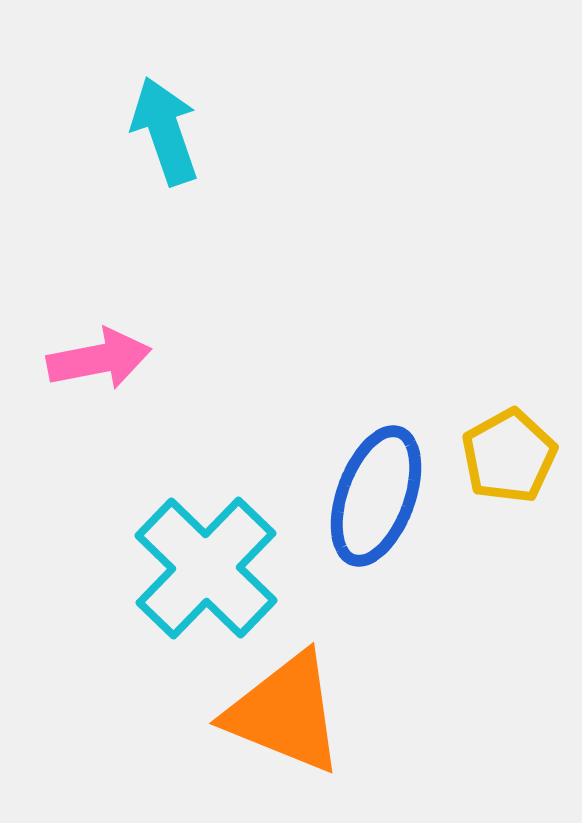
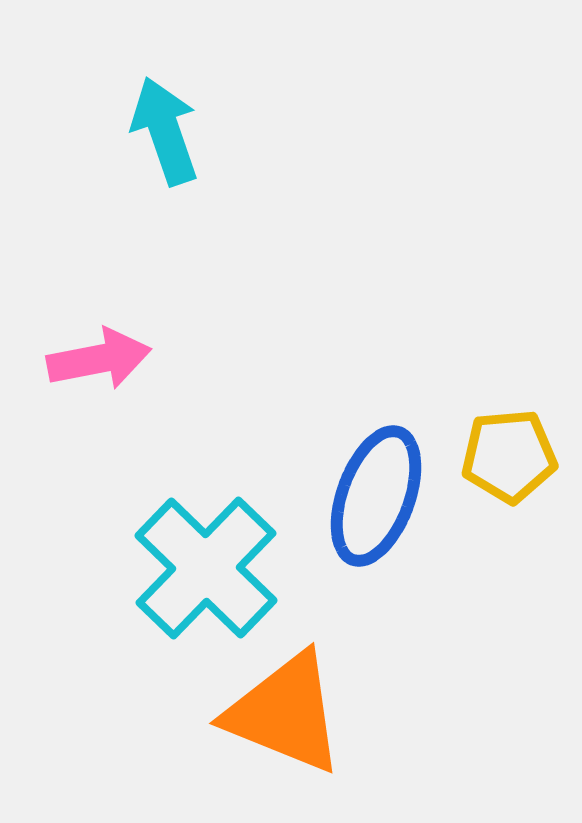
yellow pentagon: rotated 24 degrees clockwise
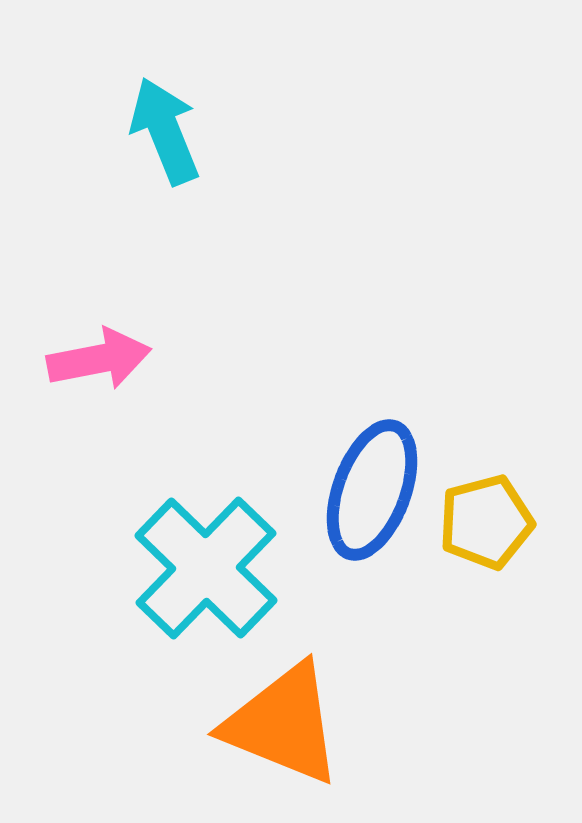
cyan arrow: rotated 3 degrees counterclockwise
yellow pentagon: moved 23 px left, 66 px down; rotated 10 degrees counterclockwise
blue ellipse: moved 4 px left, 6 px up
orange triangle: moved 2 px left, 11 px down
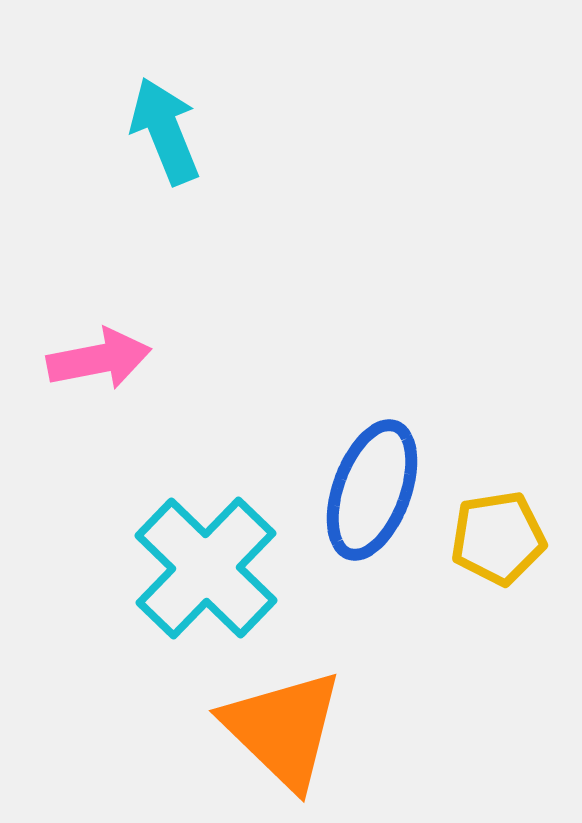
yellow pentagon: moved 12 px right, 16 px down; rotated 6 degrees clockwise
orange triangle: moved 5 px down; rotated 22 degrees clockwise
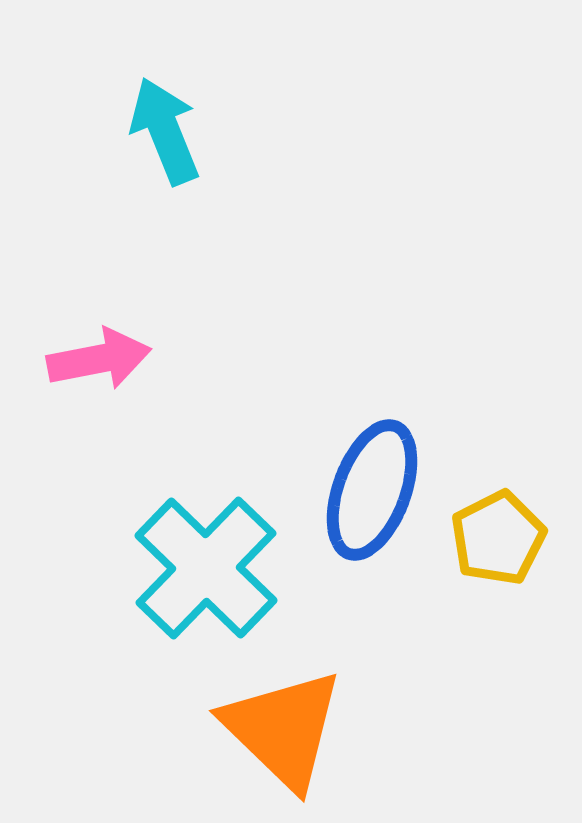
yellow pentagon: rotated 18 degrees counterclockwise
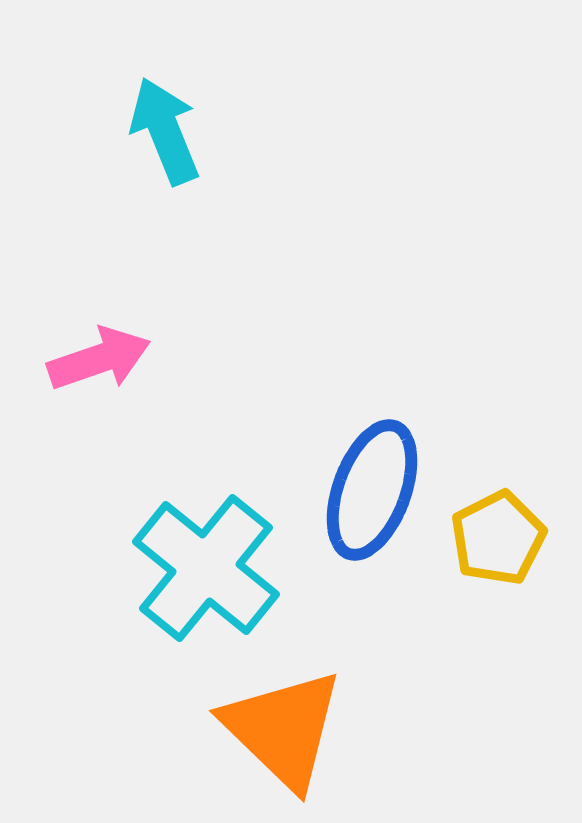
pink arrow: rotated 8 degrees counterclockwise
cyan cross: rotated 5 degrees counterclockwise
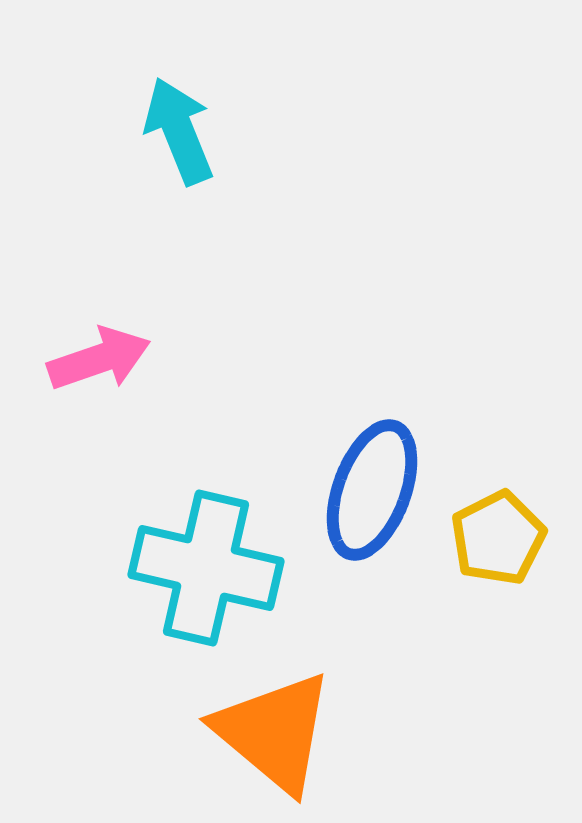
cyan arrow: moved 14 px right
cyan cross: rotated 26 degrees counterclockwise
orange triangle: moved 9 px left, 3 px down; rotated 4 degrees counterclockwise
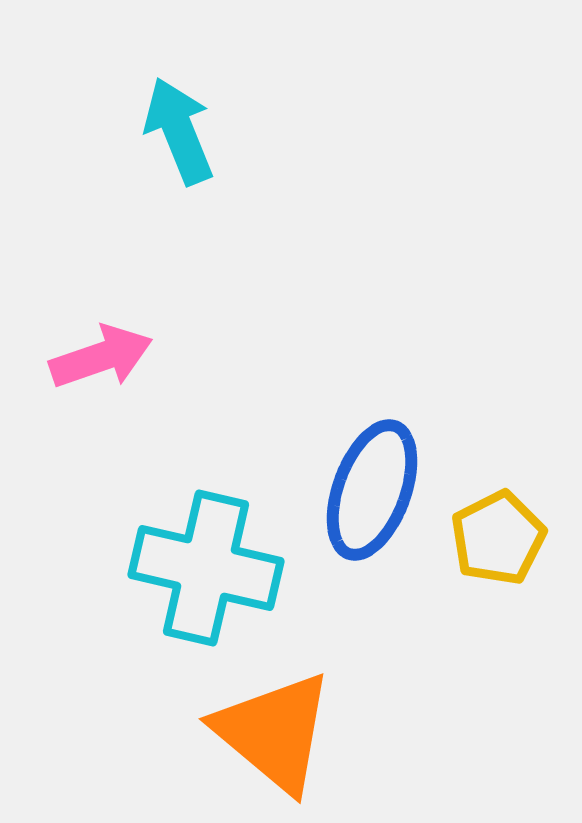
pink arrow: moved 2 px right, 2 px up
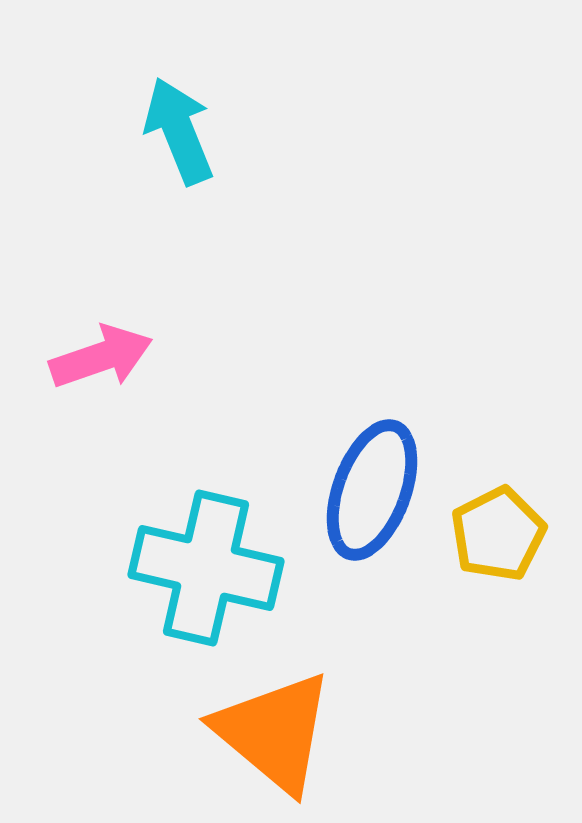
yellow pentagon: moved 4 px up
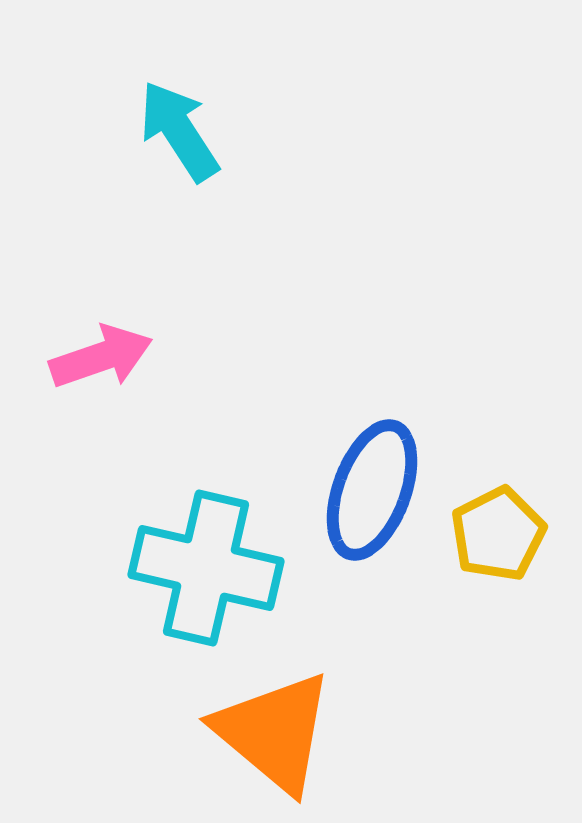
cyan arrow: rotated 11 degrees counterclockwise
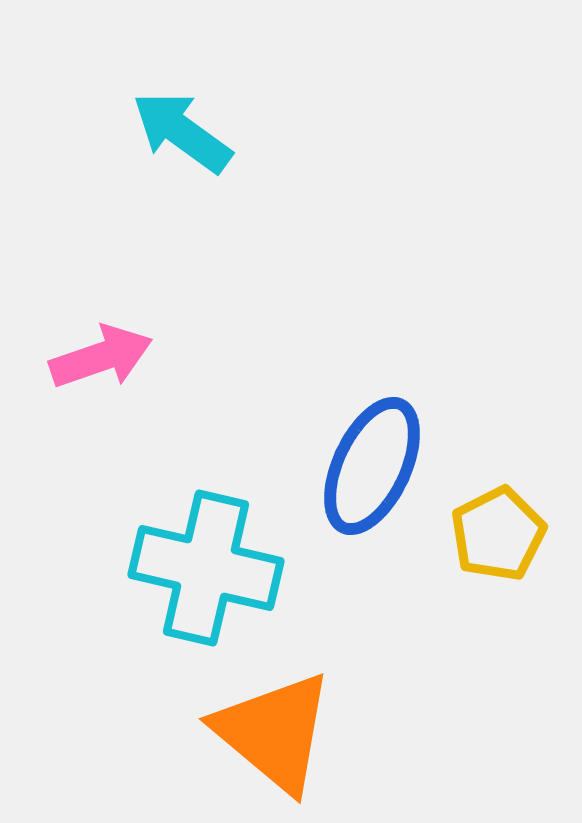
cyan arrow: moved 3 px right, 1 px down; rotated 21 degrees counterclockwise
blue ellipse: moved 24 px up; rotated 5 degrees clockwise
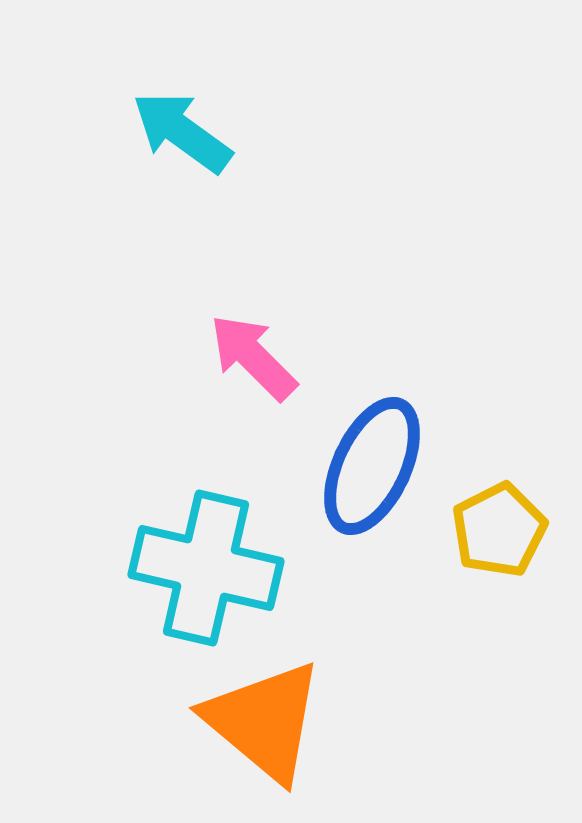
pink arrow: moved 152 px right; rotated 116 degrees counterclockwise
yellow pentagon: moved 1 px right, 4 px up
orange triangle: moved 10 px left, 11 px up
